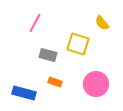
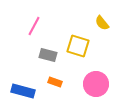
pink line: moved 1 px left, 3 px down
yellow square: moved 2 px down
blue rectangle: moved 1 px left, 2 px up
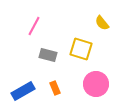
yellow square: moved 3 px right, 3 px down
orange rectangle: moved 6 px down; rotated 48 degrees clockwise
blue rectangle: rotated 45 degrees counterclockwise
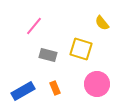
pink line: rotated 12 degrees clockwise
pink circle: moved 1 px right
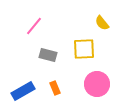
yellow square: moved 3 px right; rotated 20 degrees counterclockwise
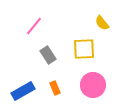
gray rectangle: rotated 42 degrees clockwise
pink circle: moved 4 px left, 1 px down
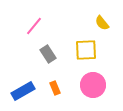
yellow square: moved 2 px right, 1 px down
gray rectangle: moved 1 px up
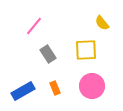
pink circle: moved 1 px left, 1 px down
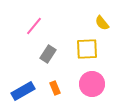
yellow square: moved 1 px right, 1 px up
gray rectangle: rotated 66 degrees clockwise
pink circle: moved 2 px up
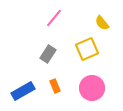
pink line: moved 20 px right, 8 px up
yellow square: rotated 20 degrees counterclockwise
pink circle: moved 4 px down
orange rectangle: moved 2 px up
